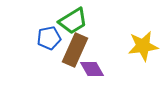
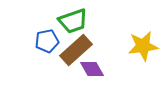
green trapezoid: rotated 12 degrees clockwise
blue pentagon: moved 2 px left, 3 px down
brown rectangle: moved 1 px right; rotated 24 degrees clockwise
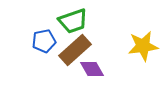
blue pentagon: moved 3 px left
brown rectangle: moved 1 px left
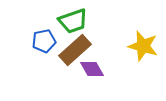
yellow star: rotated 24 degrees clockwise
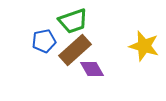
yellow star: moved 1 px right
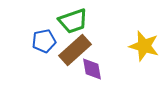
purple diamond: rotated 20 degrees clockwise
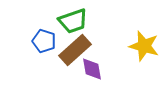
blue pentagon: rotated 30 degrees clockwise
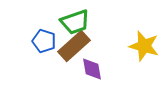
green trapezoid: moved 2 px right, 1 px down
brown rectangle: moved 1 px left, 4 px up
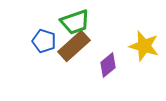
purple diamond: moved 16 px right, 4 px up; rotated 60 degrees clockwise
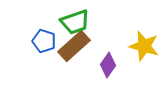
purple diamond: rotated 15 degrees counterclockwise
